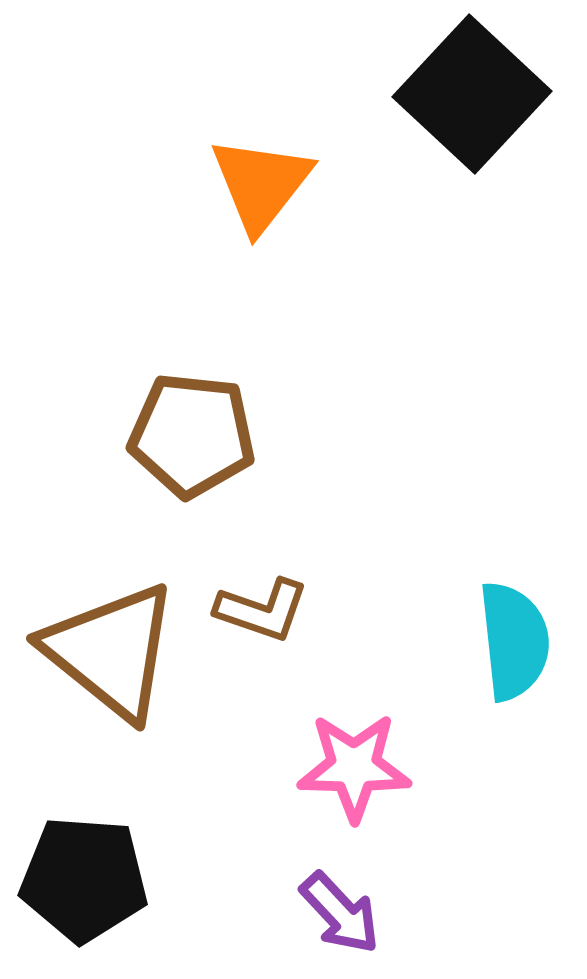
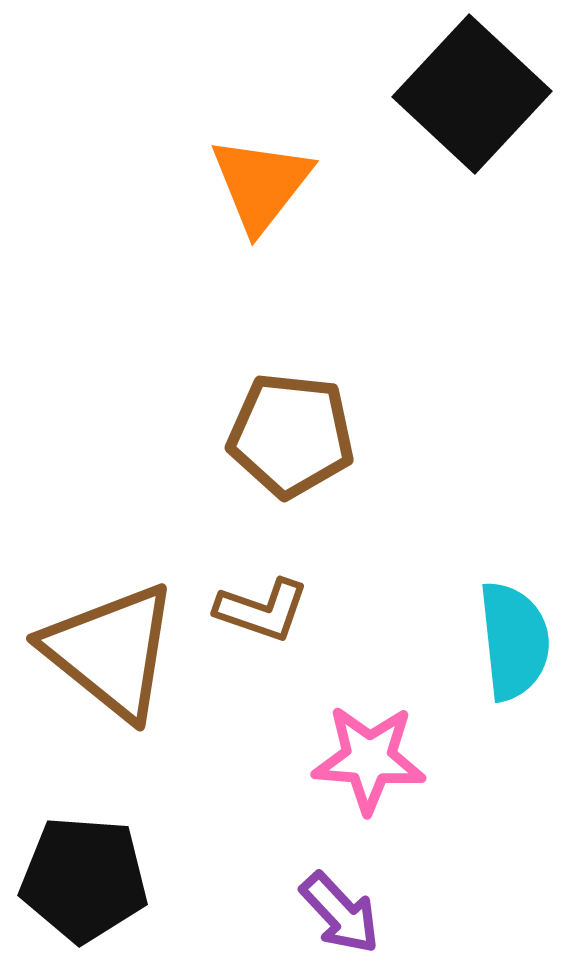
brown pentagon: moved 99 px right
pink star: moved 15 px right, 8 px up; rotated 3 degrees clockwise
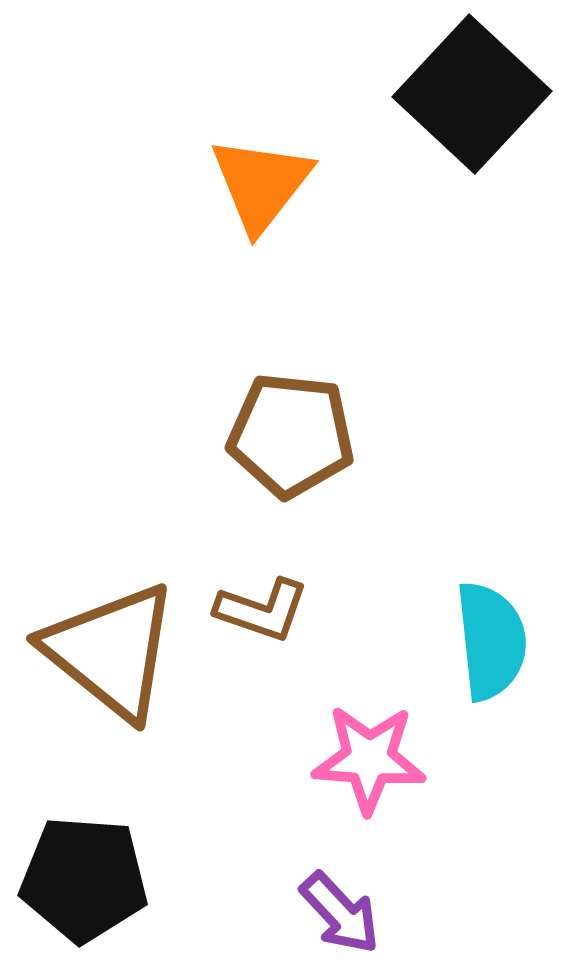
cyan semicircle: moved 23 px left
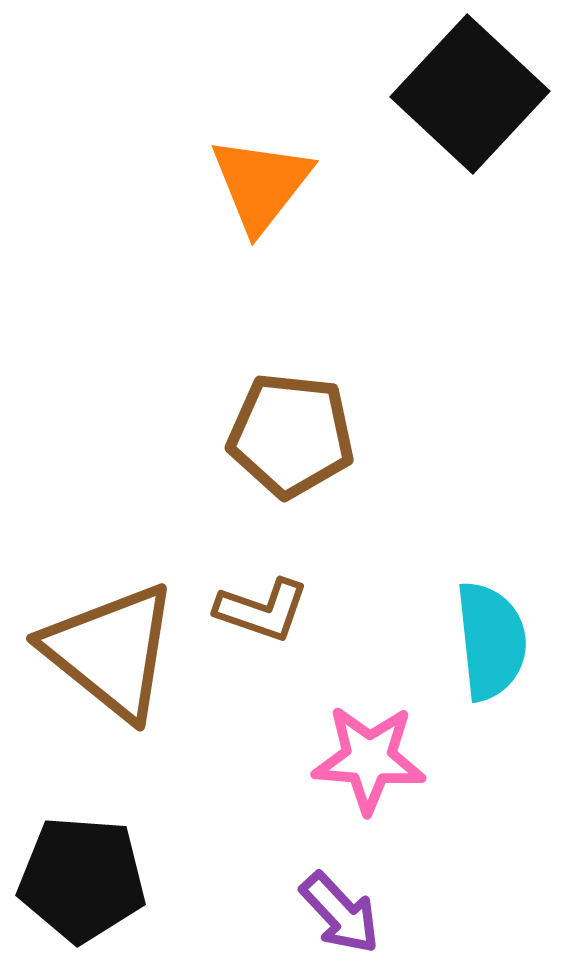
black square: moved 2 px left
black pentagon: moved 2 px left
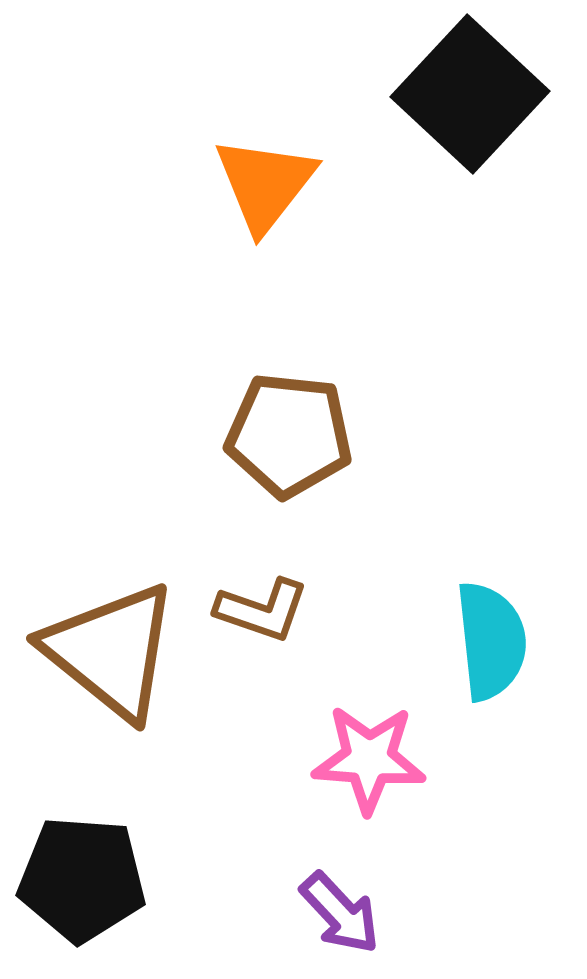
orange triangle: moved 4 px right
brown pentagon: moved 2 px left
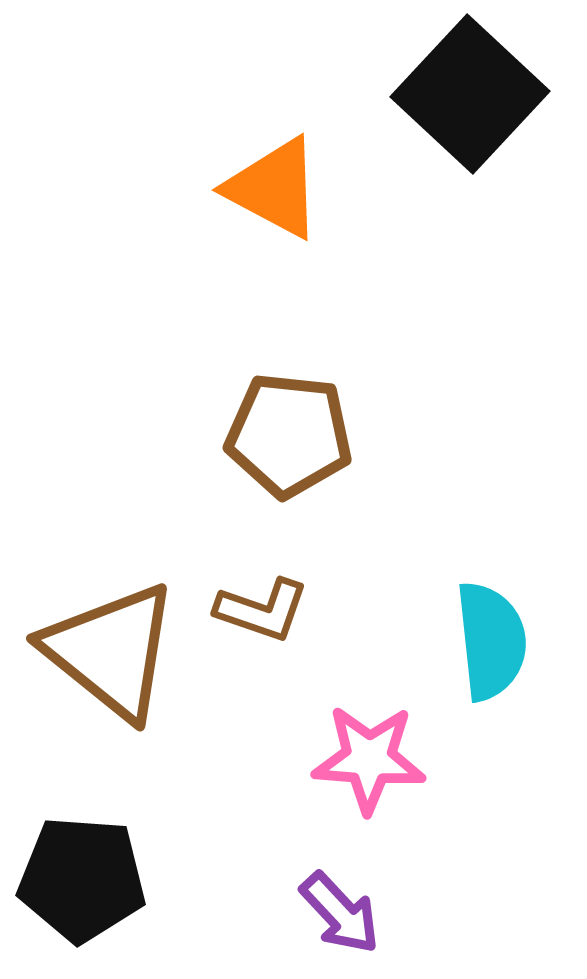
orange triangle: moved 9 px right, 4 px down; rotated 40 degrees counterclockwise
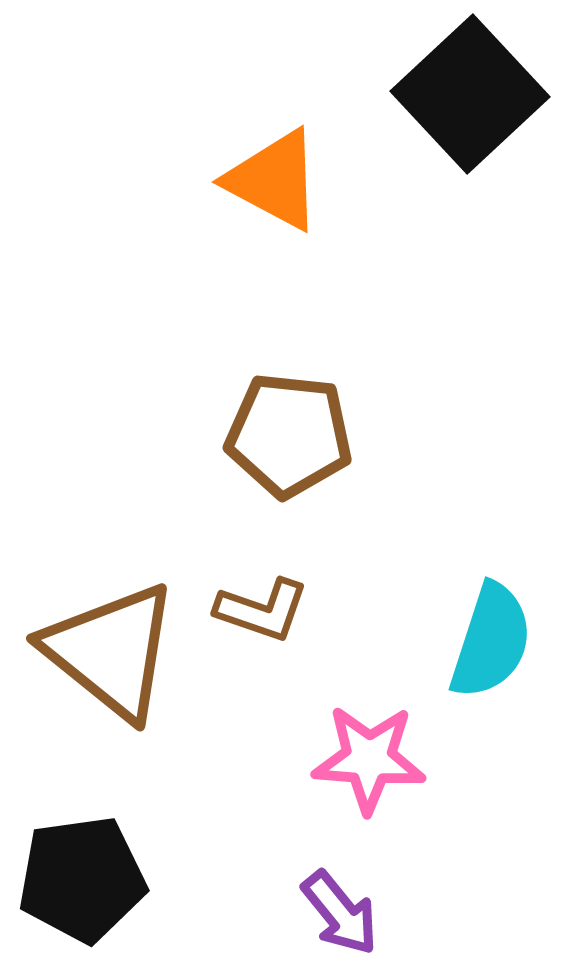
black square: rotated 4 degrees clockwise
orange triangle: moved 8 px up
cyan semicircle: rotated 24 degrees clockwise
black pentagon: rotated 12 degrees counterclockwise
purple arrow: rotated 4 degrees clockwise
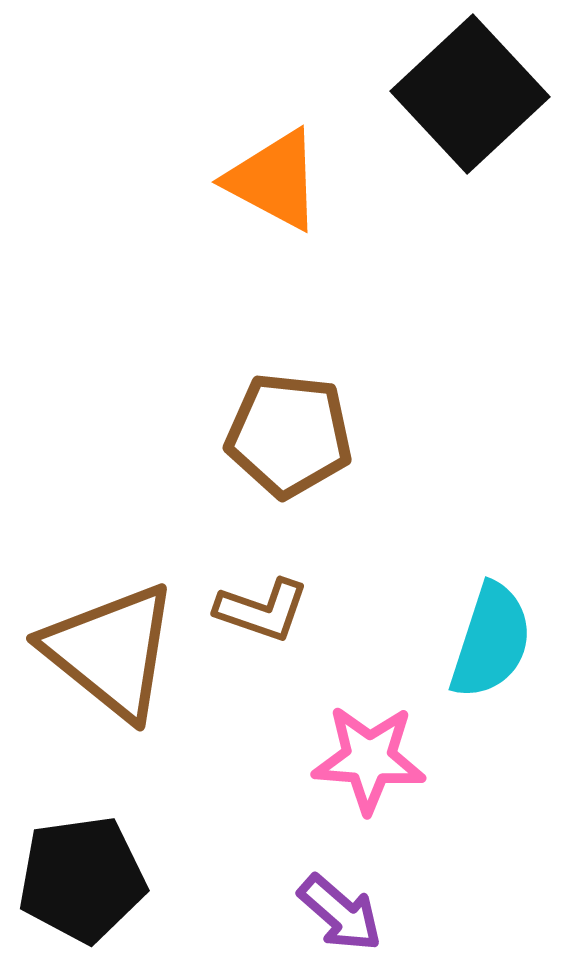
purple arrow: rotated 10 degrees counterclockwise
